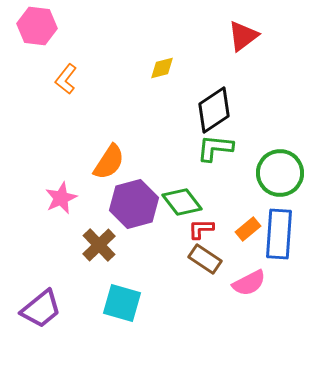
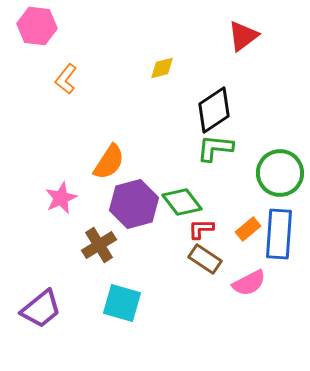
brown cross: rotated 12 degrees clockwise
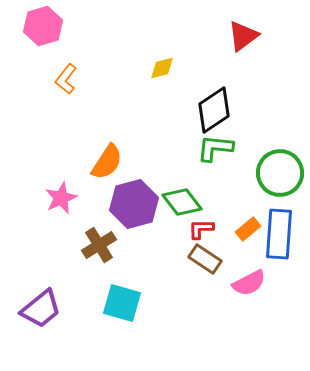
pink hexagon: moved 6 px right; rotated 24 degrees counterclockwise
orange semicircle: moved 2 px left
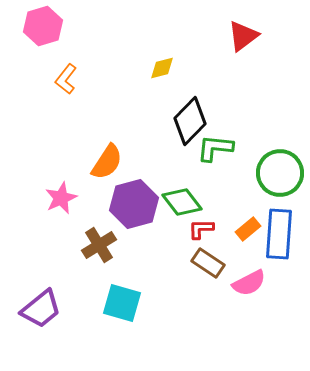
black diamond: moved 24 px left, 11 px down; rotated 12 degrees counterclockwise
brown rectangle: moved 3 px right, 4 px down
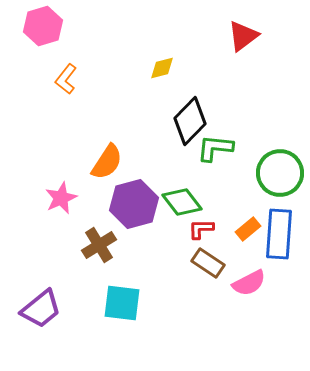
cyan square: rotated 9 degrees counterclockwise
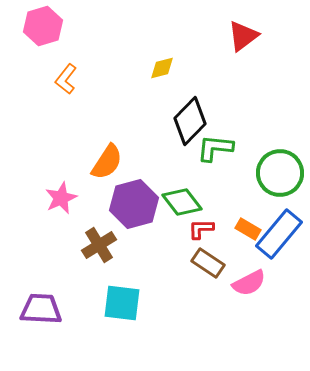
orange rectangle: rotated 70 degrees clockwise
blue rectangle: rotated 36 degrees clockwise
purple trapezoid: rotated 138 degrees counterclockwise
